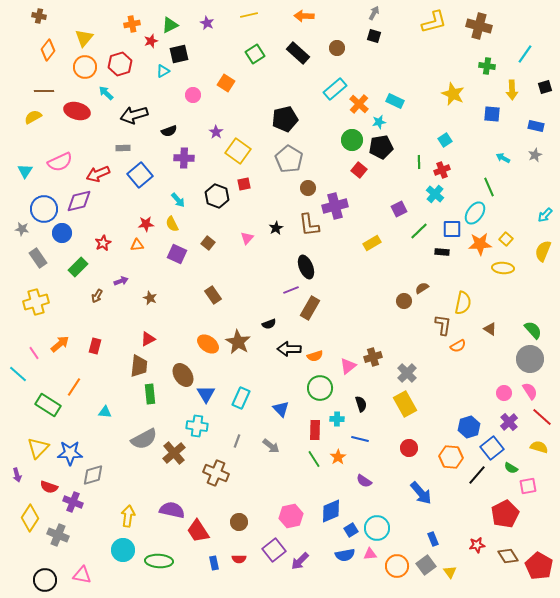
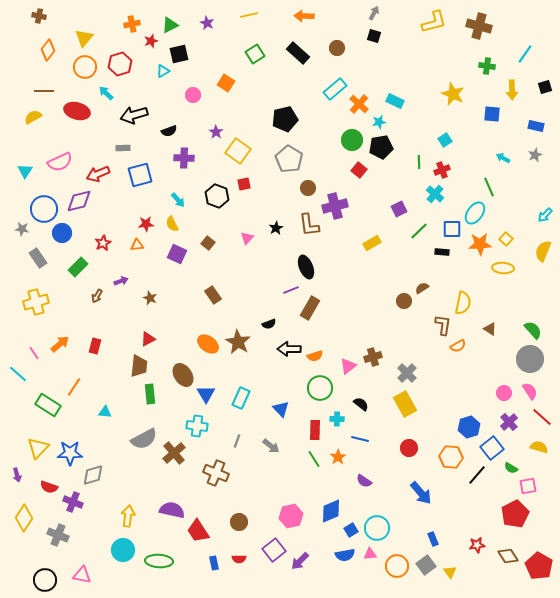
blue square at (140, 175): rotated 25 degrees clockwise
black semicircle at (361, 404): rotated 35 degrees counterclockwise
red pentagon at (505, 514): moved 10 px right
yellow diamond at (30, 518): moved 6 px left
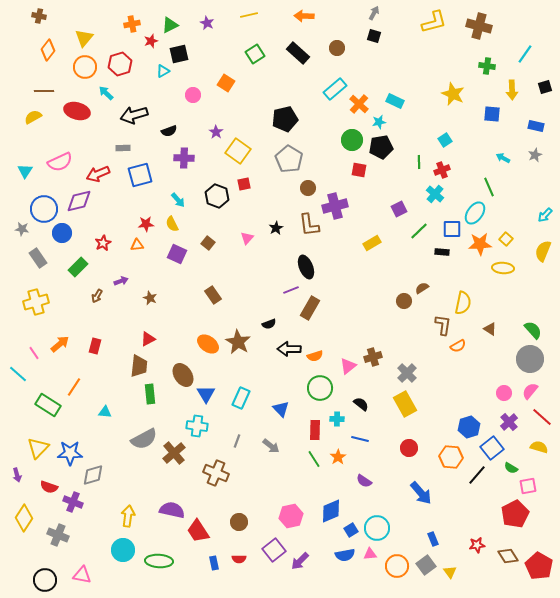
red square at (359, 170): rotated 28 degrees counterclockwise
pink semicircle at (530, 391): rotated 108 degrees counterclockwise
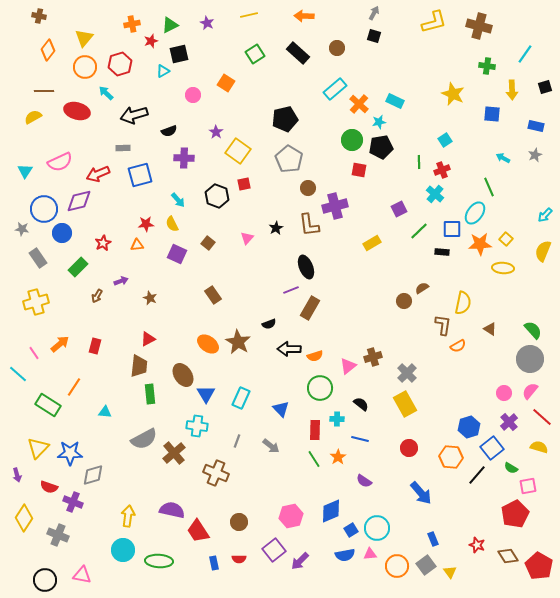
red star at (477, 545): rotated 28 degrees clockwise
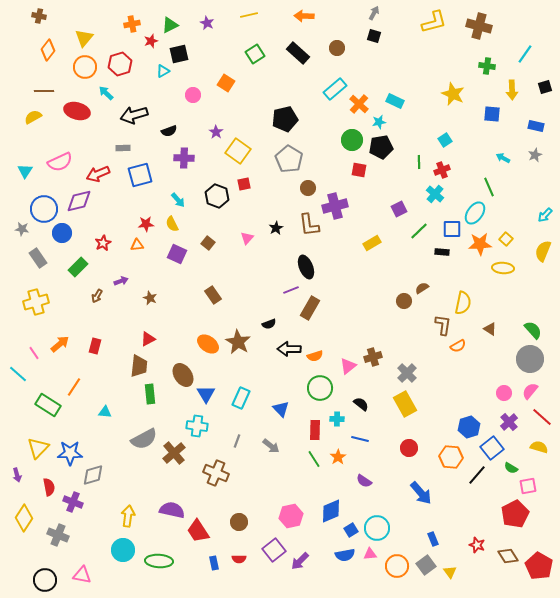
red semicircle at (49, 487): rotated 120 degrees counterclockwise
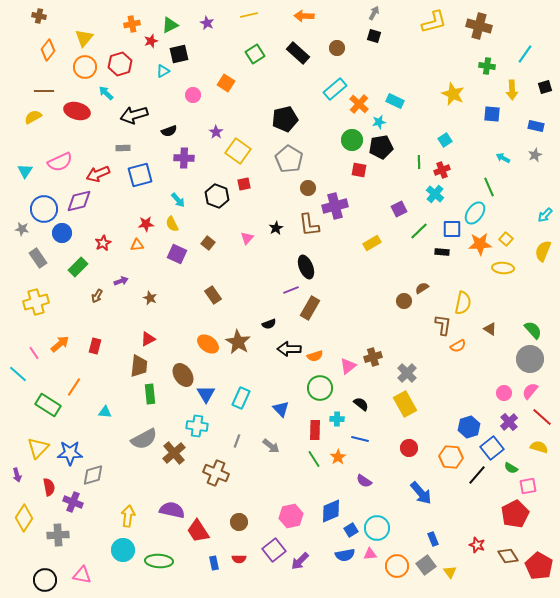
gray cross at (58, 535): rotated 25 degrees counterclockwise
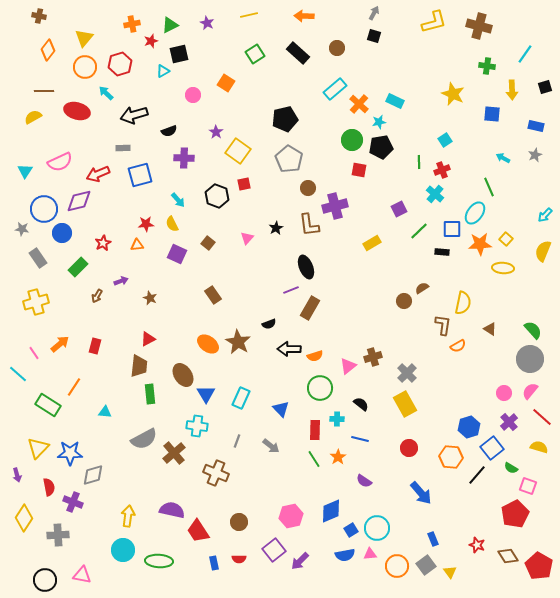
pink square at (528, 486): rotated 30 degrees clockwise
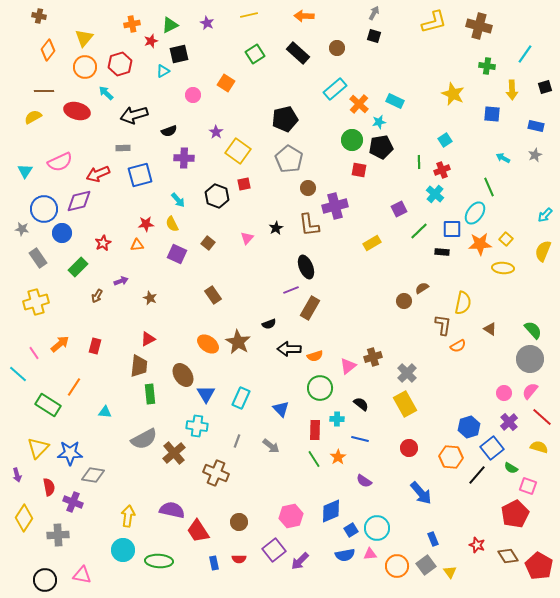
gray diamond at (93, 475): rotated 25 degrees clockwise
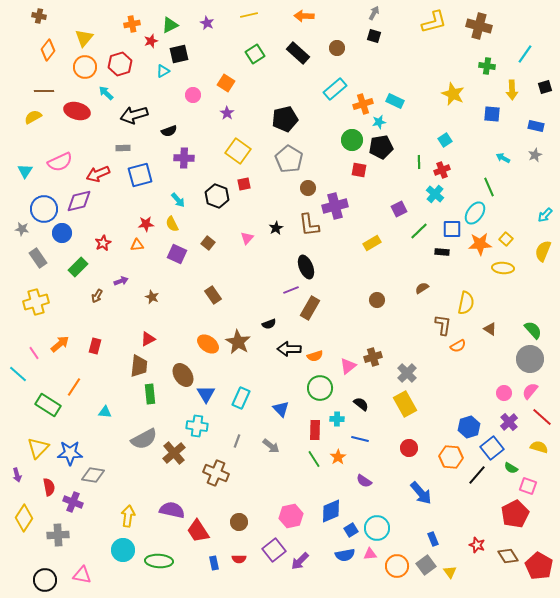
orange cross at (359, 104): moved 4 px right; rotated 30 degrees clockwise
purple star at (216, 132): moved 11 px right, 19 px up
brown star at (150, 298): moved 2 px right, 1 px up
brown circle at (404, 301): moved 27 px left, 1 px up
yellow semicircle at (463, 303): moved 3 px right
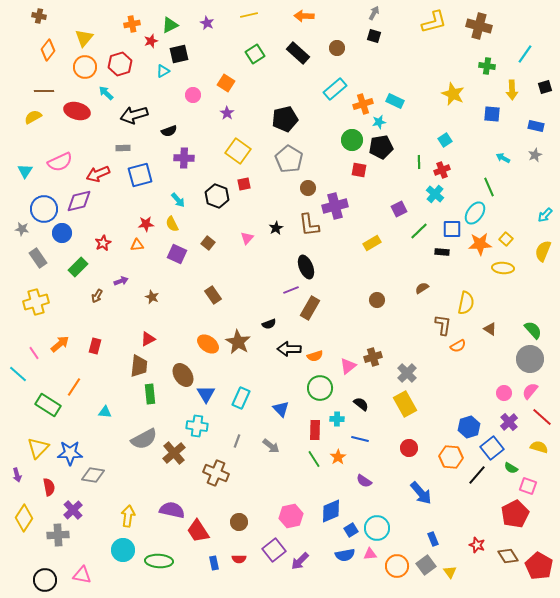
purple cross at (73, 502): moved 8 px down; rotated 24 degrees clockwise
